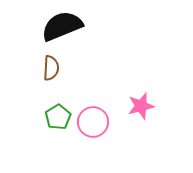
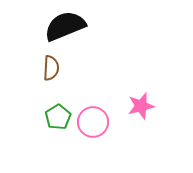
black semicircle: moved 3 px right
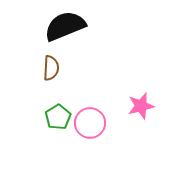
pink circle: moved 3 px left, 1 px down
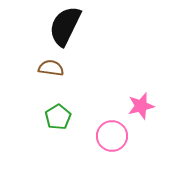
black semicircle: rotated 42 degrees counterclockwise
brown semicircle: rotated 85 degrees counterclockwise
pink circle: moved 22 px right, 13 px down
